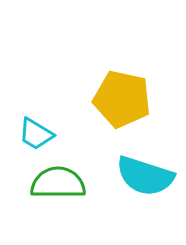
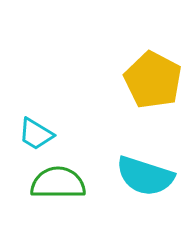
yellow pentagon: moved 31 px right, 19 px up; rotated 16 degrees clockwise
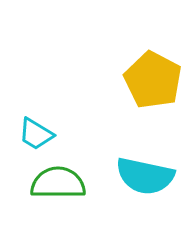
cyan semicircle: rotated 6 degrees counterclockwise
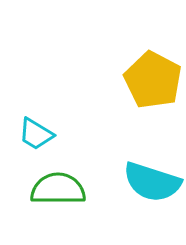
cyan semicircle: moved 7 px right, 6 px down; rotated 6 degrees clockwise
green semicircle: moved 6 px down
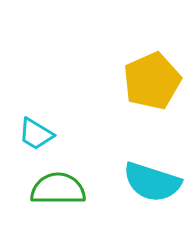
yellow pentagon: moved 1 px left, 1 px down; rotated 20 degrees clockwise
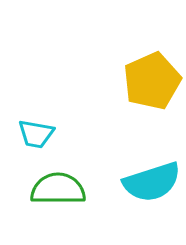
cyan trapezoid: rotated 21 degrees counterclockwise
cyan semicircle: rotated 36 degrees counterclockwise
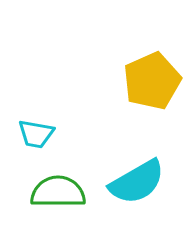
cyan semicircle: moved 15 px left; rotated 12 degrees counterclockwise
green semicircle: moved 3 px down
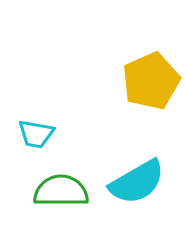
yellow pentagon: moved 1 px left
green semicircle: moved 3 px right, 1 px up
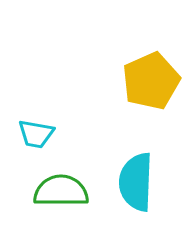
cyan semicircle: moved 1 px left; rotated 122 degrees clockwise
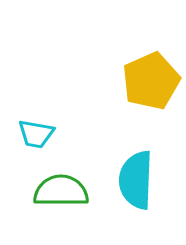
cyan semicircle: moved 2 px up
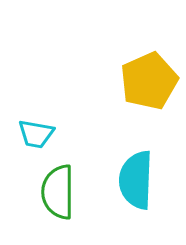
yellow pentagon: moved 2 px left
green semicircle: moved 3 px left, 1 px down; rotated 90 degrees counterclockwise
